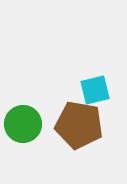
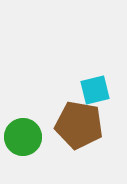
green circle: moved 13 px down
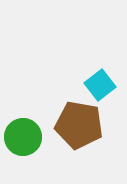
cyan square: moved 5 px right, 5 px up; rotated 24 degrees counterclockwise
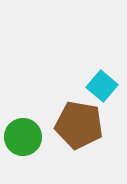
cyan square: moved 2 px right, 1 px down; rotated 12 degrees counterclockwise
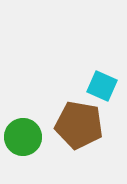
cyan square: rotated 16 degrees counterclockwise
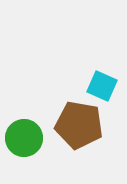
green circle: moved 1 px right, 1 px down
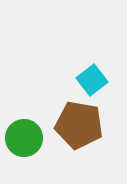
cyan square: moved 10 px left, 6 px up; rotated 28 degrees clockwise
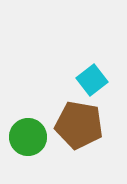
green circle: moved 4 px right, 1 px up
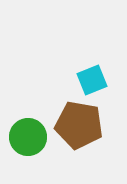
cyan square: rotated 16 degrees clockwise
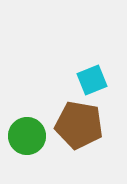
green circle: moved 1 px left, 1 px up
